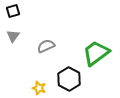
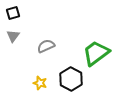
black square: moved 2 px down
black hexagon: moved 2 px right
yellow star: moved 1 px right, 5 px up
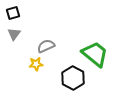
gray triangle: moved 1 px right, 2 px up
green trapezoid: moved 1 px left, 1 px down; rotated 76 degrees clockwise
black hexagon: moved 2 px right, 1 px up
yellow star: moved 4 px left, 19 px up; rotated 24 degrees counterclockwise
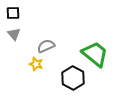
black square: rotated 16 degrees clockwise
gray triangle: rotated 16 degrees counterclockwise
yellow star: rotated 24 degrees clockwise
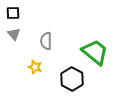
gray semicircle: moved 5 px up; rotated 66 degrees counterclockwise
green trapezoid: moved 2 px up
yellow star: moved 1 px left, 3 px down
black hexagon: moved 1 px left, 1 px down
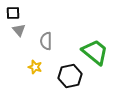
gray triangle: moved 5 px right, 4 px up
black hexagon: moved 2 px left, 3 px up; rotated 20 degrees clockwise
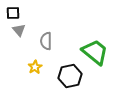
yellow star: rotated 24 degrees clockwise
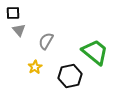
gray semicircle: rotated 30 degrees clockwise
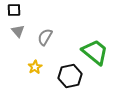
black square: moved 1 px right, 3 px up
gray triangle: moved 1 px left, 1 px down
gray semicircle: moved 1 px left, 4 px up
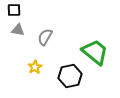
gray triangle: moved 1 px up; rotated 40 degrees counterclockwise
